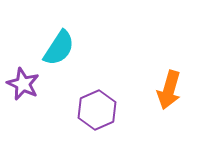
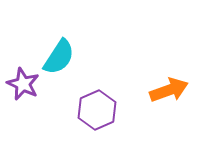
cyan semicircle: moved 9 px down
orange arrow: rotated 126 degrees counterclockwise
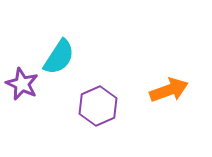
purple star: moved 1 px left
purple hexagon: moved 1 px right, 4 px up
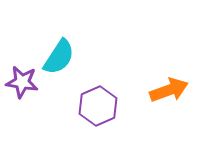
purple star: moved 2 px up; rotated 16 degrees counterclockwise
